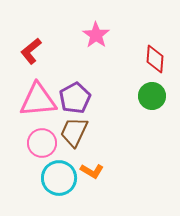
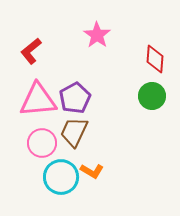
pink star: moved 1 px right
cyan circle: moved 2 px right, 1 px up
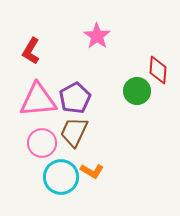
pink star: moved 1 px down
red L-shape: rotated 20 degrees counterclockwise
red diamond: moved 3 px right, 11 px down
green circle: moved 15 px left, 5 px up
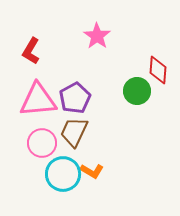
cyan circle: moved 2 px right, 3 px up
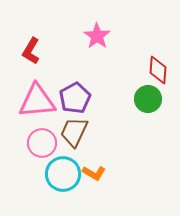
green circle: moved 11 px right, 8 px down
pink triangle: moved 1 px left, 1 px down
orange L-shape: moved 2 px right, 2 px down
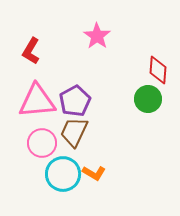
purple pentagon: moved 3 px down
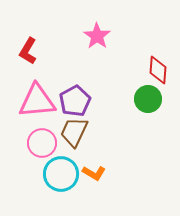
red L-shape: moved 3 px left
cyan circle: moved 2 px left
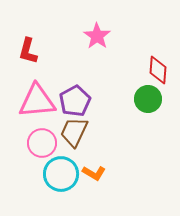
red L-shape: rotated 16 degrees counterclockwise
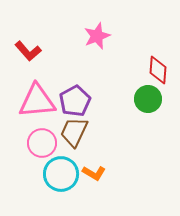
pink star: rotated 16 degrees clockwise
red L-shape: rotated 56 degrees counterclockwise
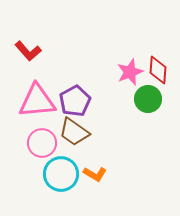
pink star: moved 33 px right, 36 px down
brown trapezoid: rotated 80 degrees counterclockwise
orange L-shape: moved 1 px right, 1 px down
